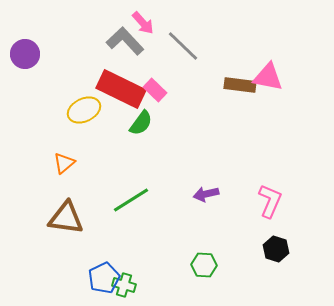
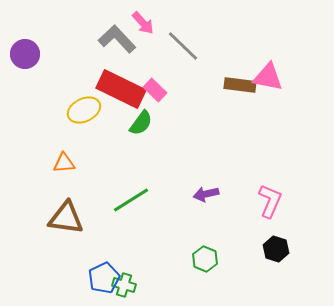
gray L-shape: moved 8 px left, 2 px up
orange triangle: rotated 35 degrees clockwise
green hexagon: moved 1 px right, 6 px up; rotated 20 degrees clockwise
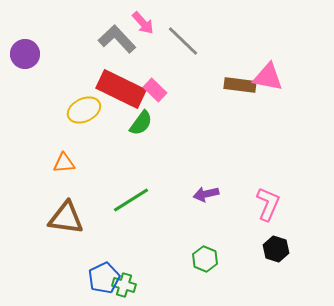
gray line: moved 5 px up
pink L-shape: moved 2 px left, 3 px down
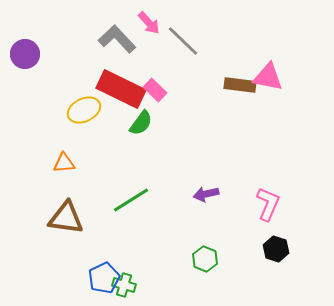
pink arrow: moved 6 px right
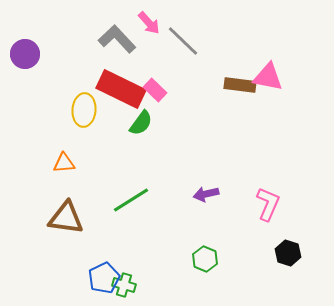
yellow ellipse: rotated 60 degrees counterclockwise
black hexagon: moved 12 px right, 4 px down
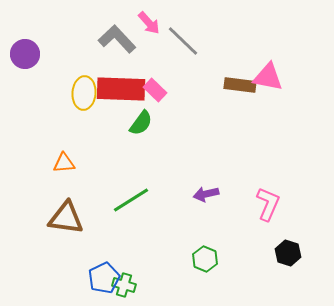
red rectangle: rotated 24 degrees counterclockwise
yellow ellipse: moved 17 px up
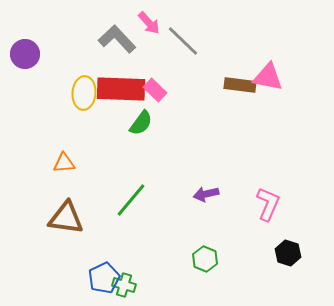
green line: rotated 18 degrees counterclockwise
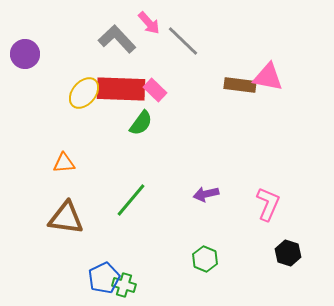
yellow ellipse: rotated 36 degrees clockwise
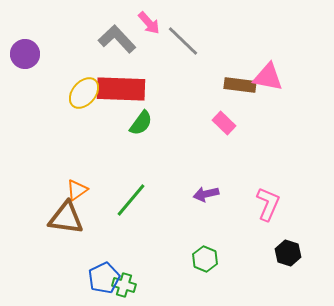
pink rectangle: moved 69 px right, 33 px down
orange triangle: moved 13 px right, 27 px down; rotated 30 degrees counterclockwise
